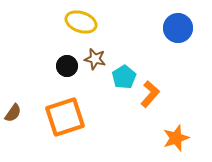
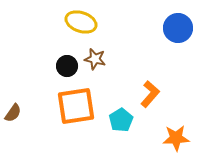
cyan pentagon: moved 3 px left, 43 px down
orange square: moved 11 px right, 11 px up; rotated 9 degrees clockwise
orange star: rotated 16 degrees clockwise
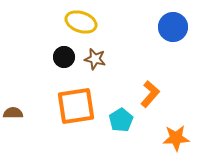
blue circle: moved 5 px left, 1 px up
black circle: moved 3 px left, 9 px up
brown semicircle: rotated 126 degrees counterclockwise
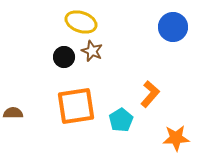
brown star: moved 3 px left, 8 px up; rotated 10 degrees clockwise
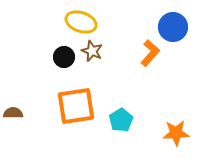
orange L-shape: moved 41 px up
orange star: moved 5 px up
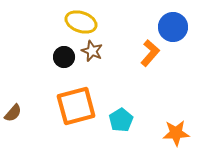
orange square: rotated 6 degrees counterclockwise
brown semicircle: rotated 132 degrees clockwise
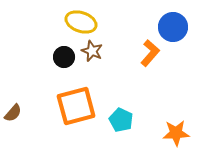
cyan pentagon: rotated 15 degrees counterclockwise
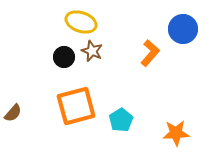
blue circle: moved 10 px right, 2 px down
cyan pentagon: rotated 15 degrees clockwise
